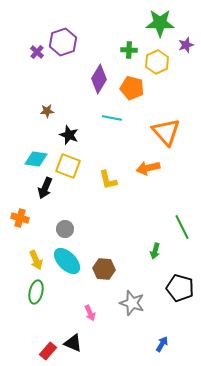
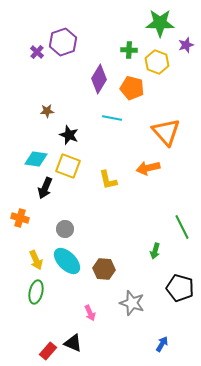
yellow hexagon: rotated 15 degrees counterclockwise
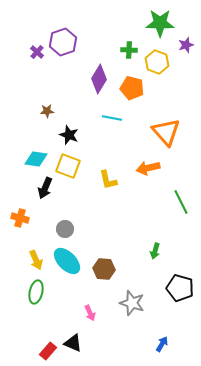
green line: moved 1 px left, 25 px up
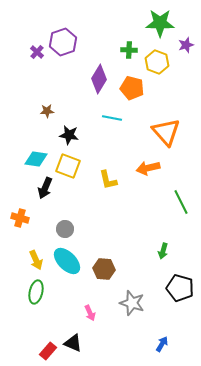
black star: rotated 12 degrees counterclockwise
green arrow: moved 8 px right
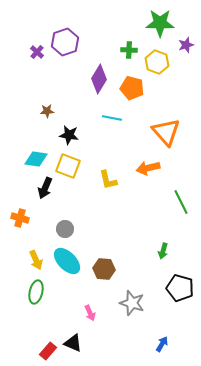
purple hexagon: moved 2 px right
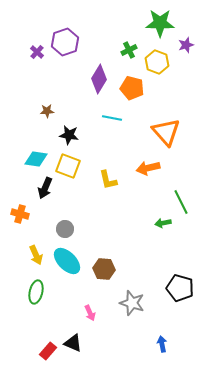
green cross: rotated 28 degrees counterclockwise
orange cross: moved 4 px up
green arrow: moved 28 px up; rotated 63 degrees clockwise
yellow arrow: moved 5 px up
blue arrow: rotated 42 degrees counterclockwise
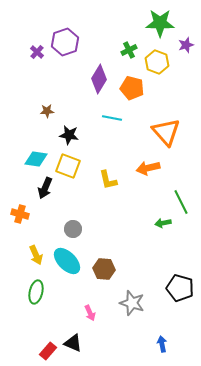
gray circle: moved 8 px right
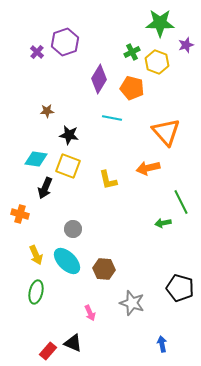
green cross: moved 3 px right, 2 px down
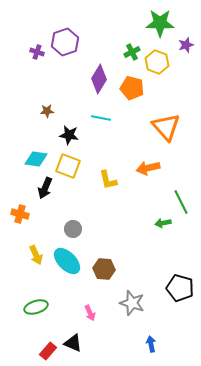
purple cross: rotated 24 degrees counterclockwise
cyan line: moved 11 px left
orange triangle: moved 5 px up
green ellipse: moved 15 px down; rotated 60 degrees clockwise
blue arrow: moved 11 px left
